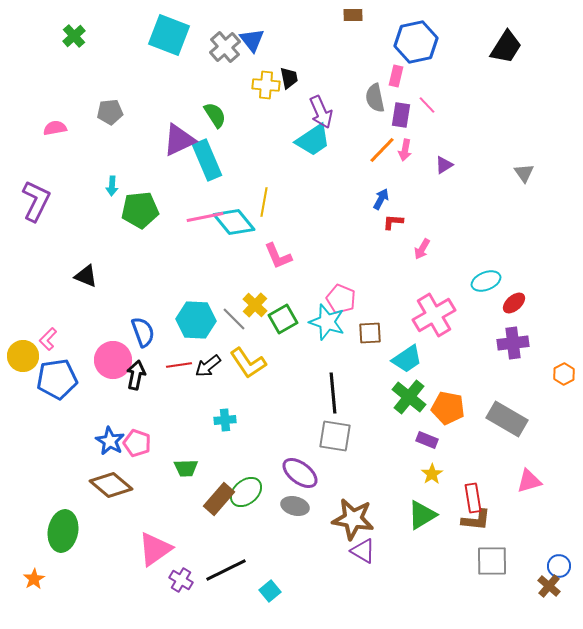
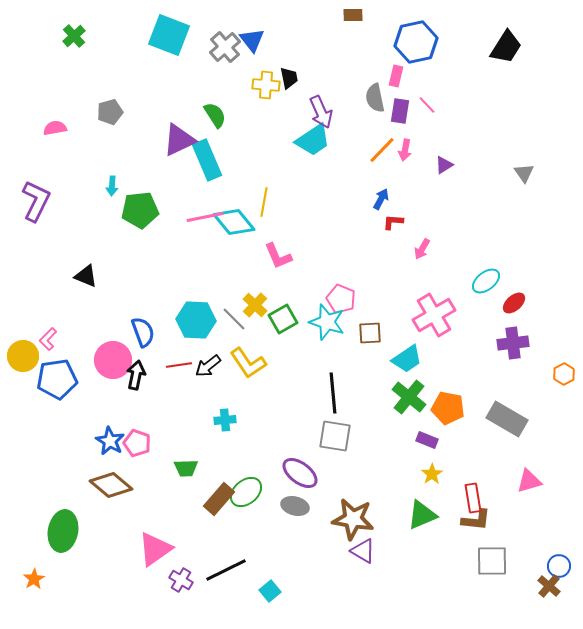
gray pentagon at (110, 112): rotated 10 degrees counterclockwise
purple rectangle at (401, 115): moved 1 px left, 4 px up
cyan ellipse at (486, 281): rotated 16 degrees counterclockwise
green triangle at (422, 515): rotated 8 degrees clockwise
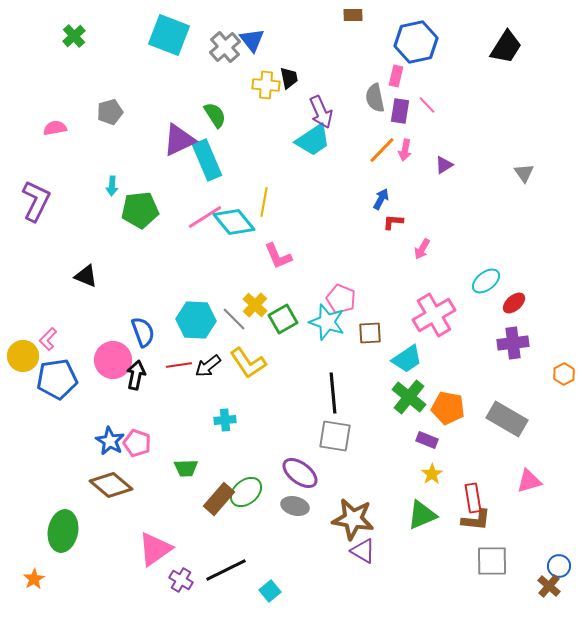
pink line at (205, 217): rotated 21 degrees counterclockwise
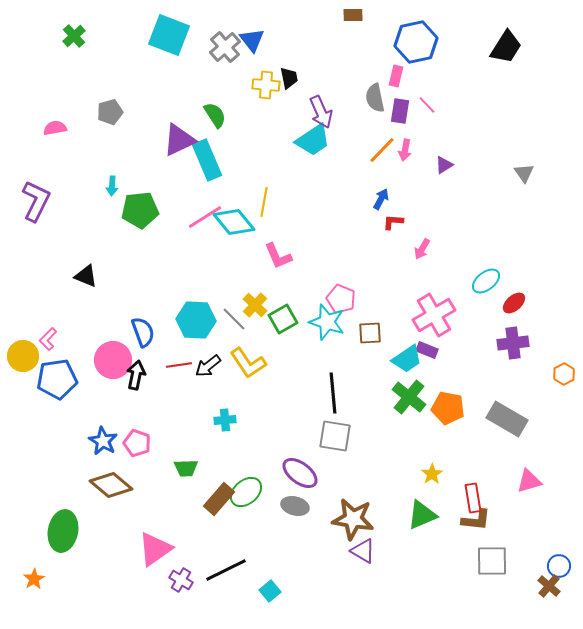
purple rectangle at (427, 440): moved 90 px up
blue star at (110, 441): moved 7 px left
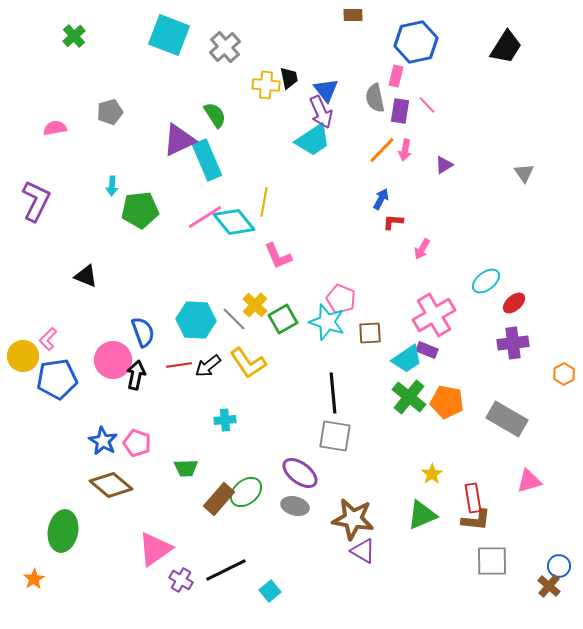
blue triangle at (252, 40): moved 74 px right, 50 px down
orange pentagon at (448, 408): moved 1 px left, 6 px up
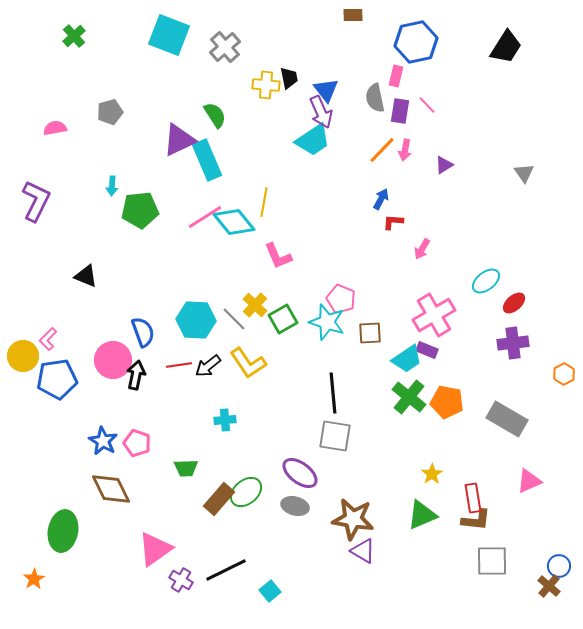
pink triangle at (529, 481): rotated 8 degrees counterclockwise
brown diamond at (111, 485): moved 4 px down; rotated 24 degrees clockwise
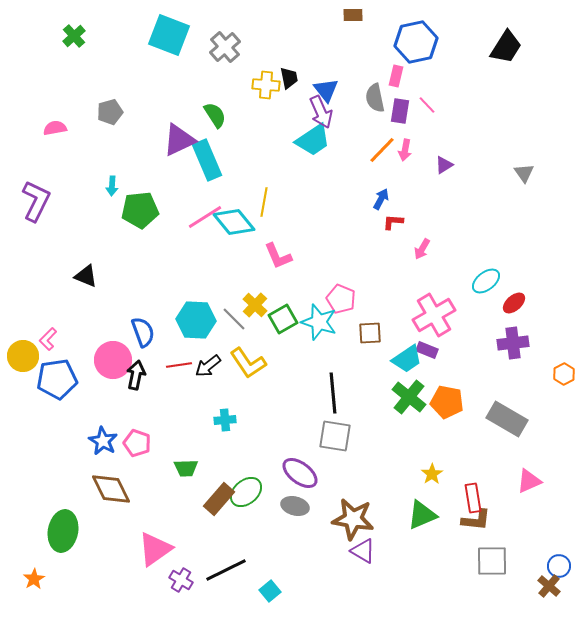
cyan star at (327, 322): moved 8 px left
